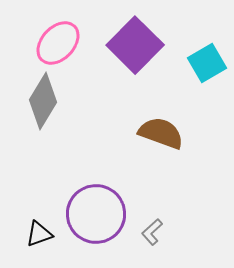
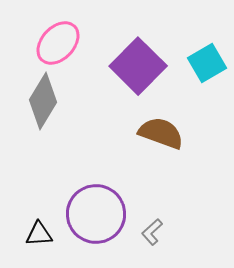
purple square: moved 3 px right, 21 px down
black triangle: rotated 16 degrees clockwise
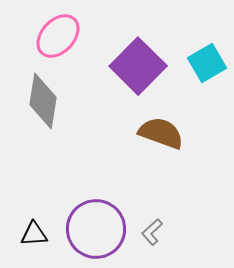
pink ellipse: moved 7 px up
gray diamond: rotated 22 degrees counterclockwise
purple circle: moved 15 px down
black triangle: moved 5 px left
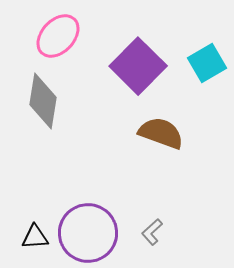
purple circle: moved 8 px left, 4 px down
black triangle: moved 1 px right, 3 px down
